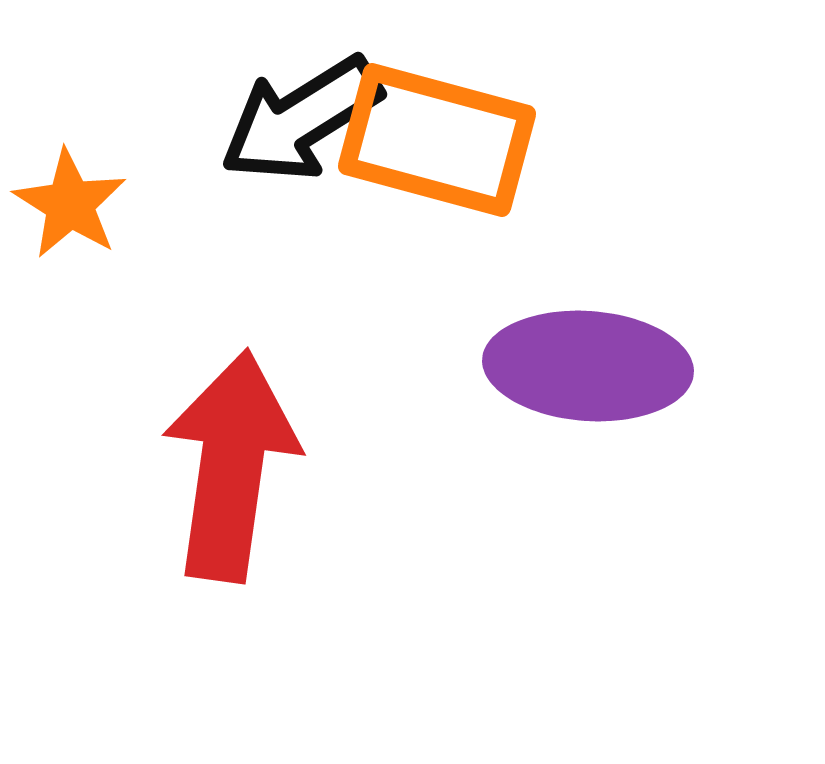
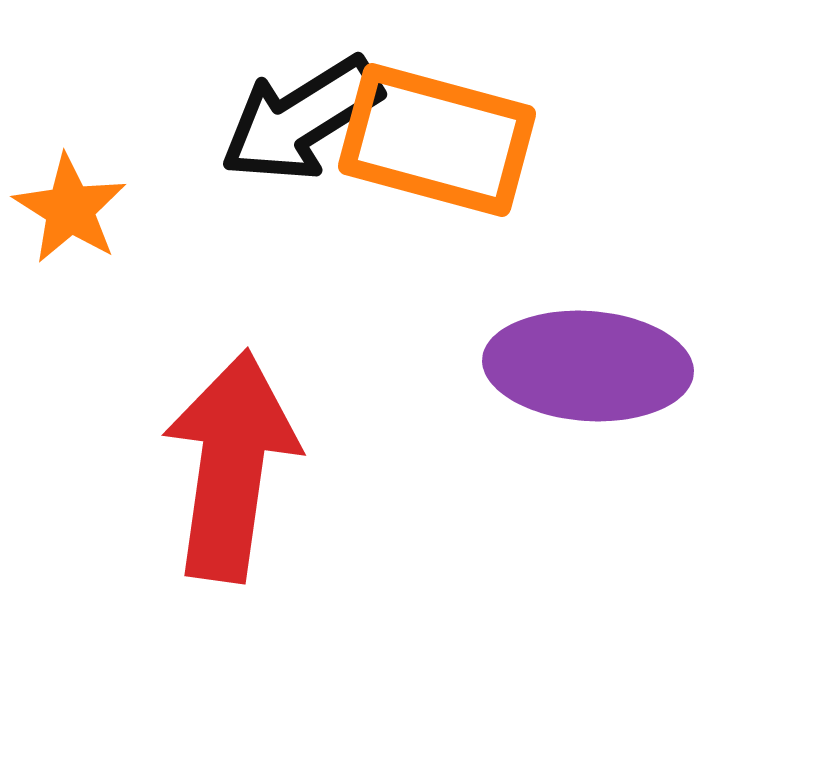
orange star: moved 5 px down
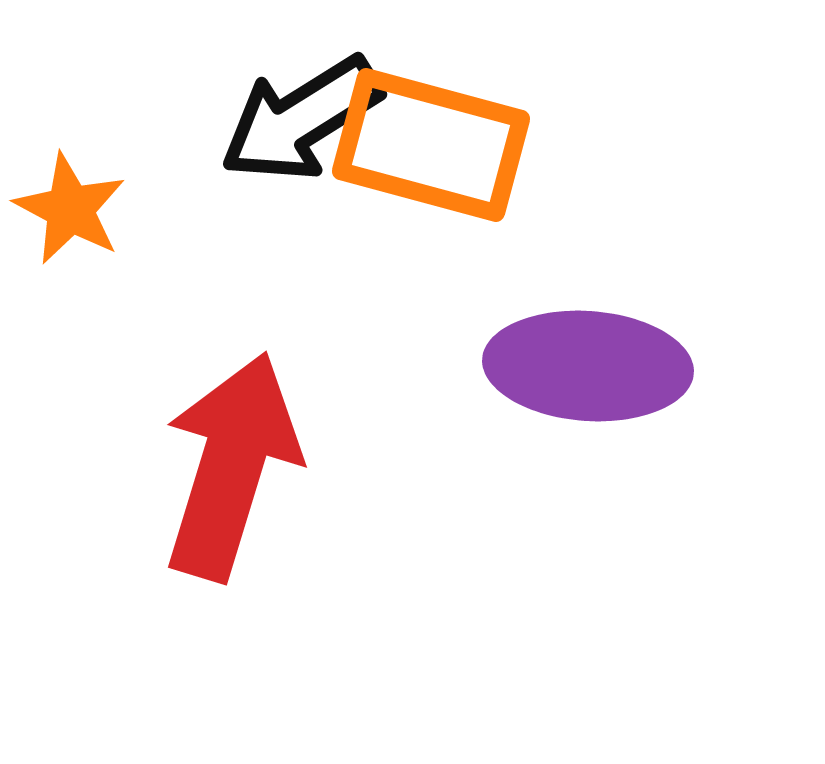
orange rectangle: moved 6 px left, 5 px down
orange star: rotated 4 degrees counterclockwise
red arrow: rotated 9 degrees clockwise
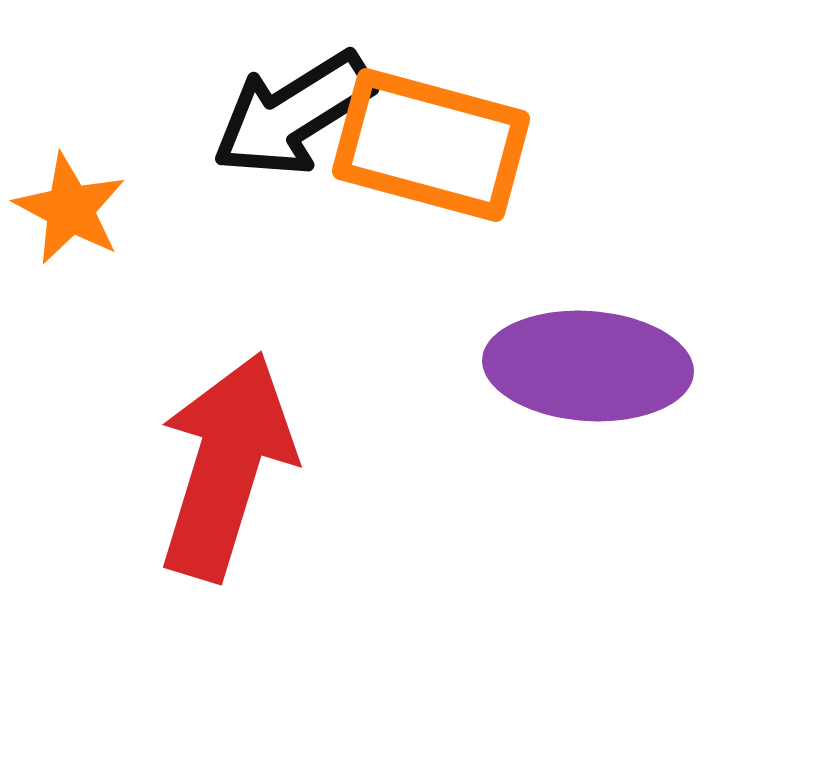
black arrow: moved 8 px left, 5 px up
red arrow: moved 5 px left
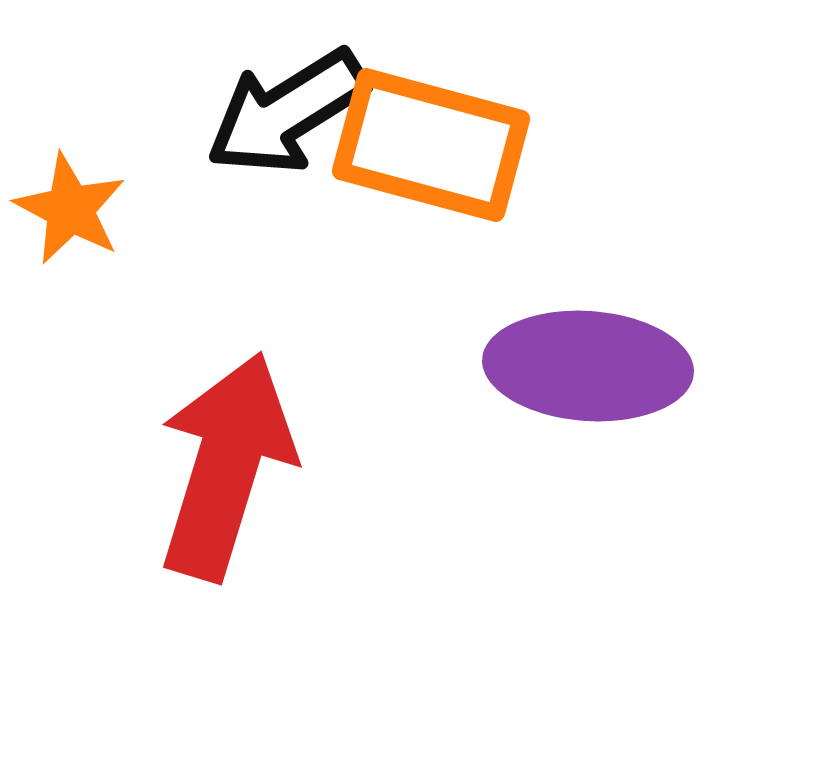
black arrow: moved 6 px left, 2 px up
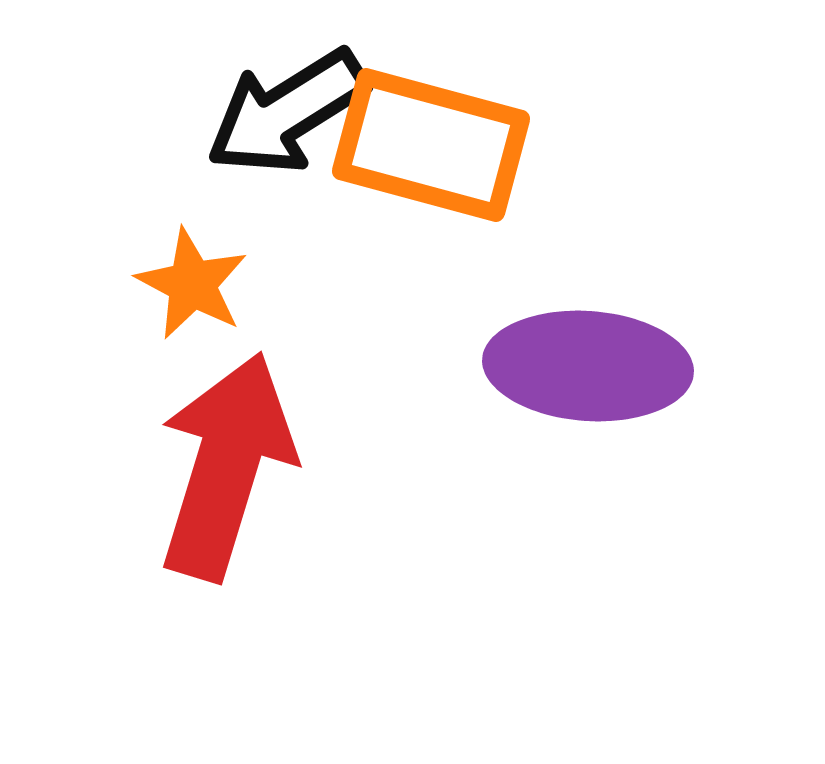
orange star: moved 122 px right, 75 px down
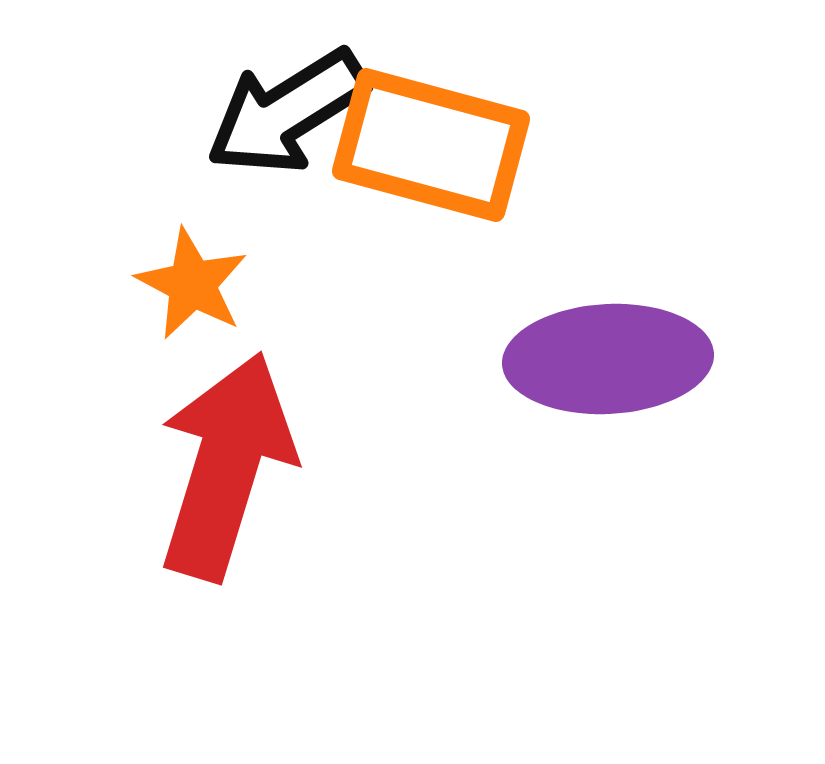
purple ellipse: moved 20 px right, 7 px up; rotated 7 degrees counterclockwise
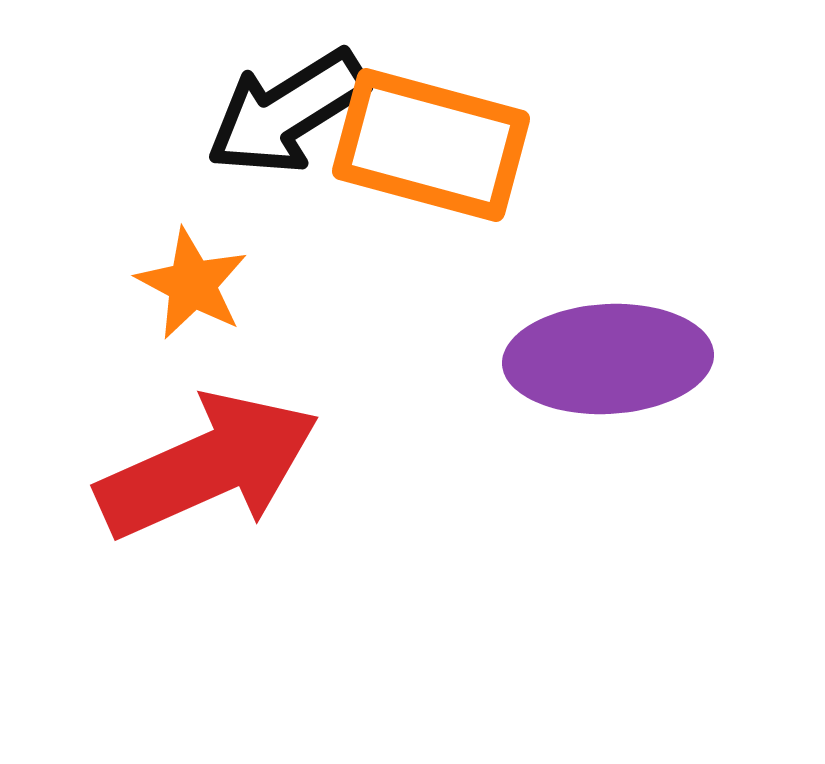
red arrow: moved 18 px left; rotated 49 degrees clockwise
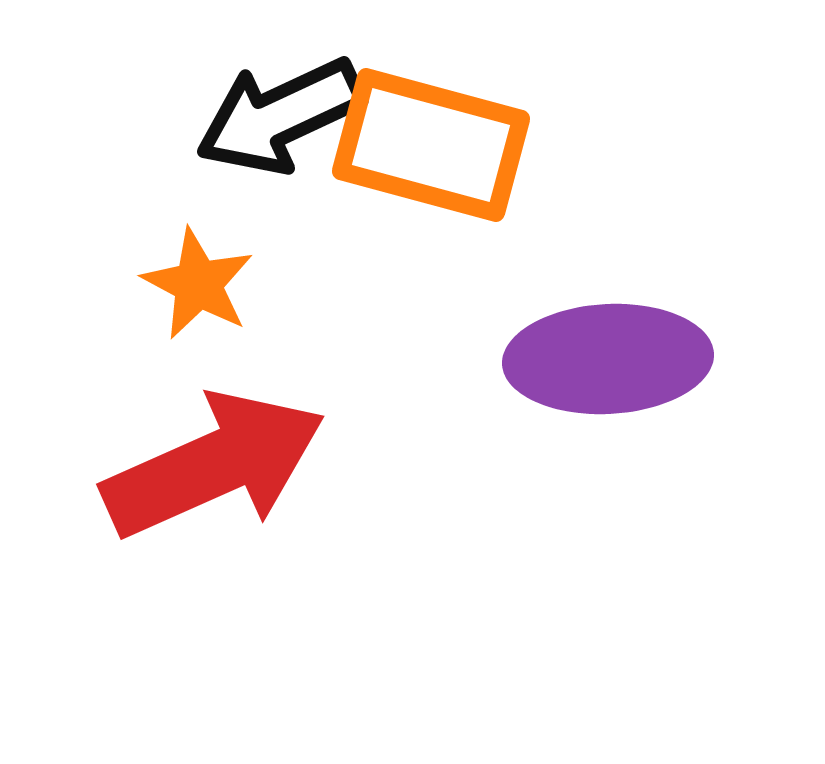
black arrow: moved 7 px left, 4 px down; rotated 7 degrees clockwise
orange star: moved 6 px right
red arrow: moved 6 px right, 1 px up
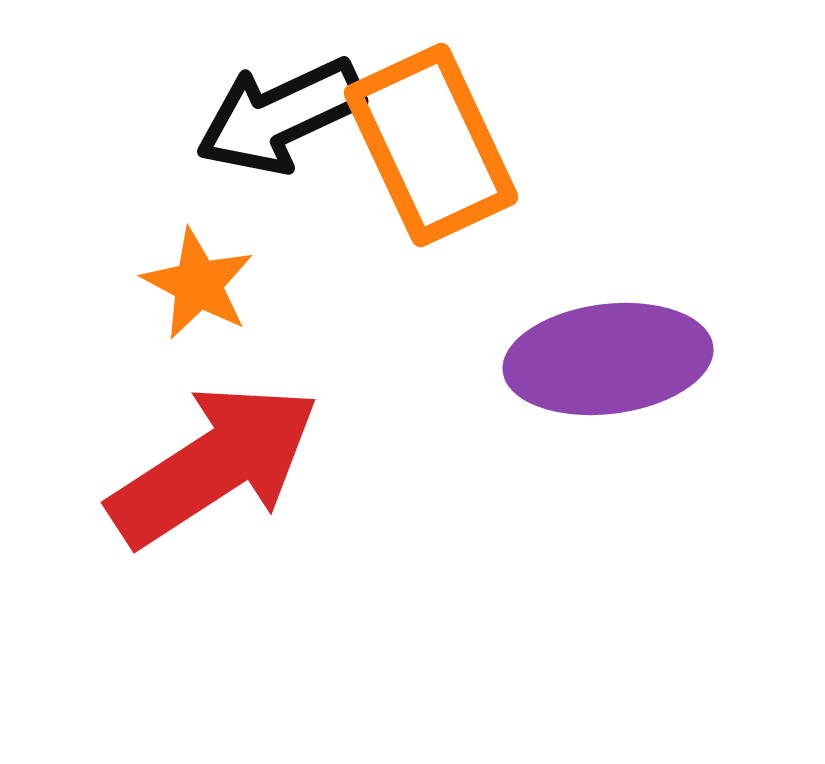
orange rectangle: rotated 50 degrees clockwise
purple ellipse: rotated 4 degrees counterclockwise
red arrow: rotated 9 degrees counterclockwise
